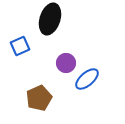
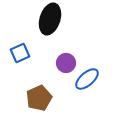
blue square: moved 7 px down
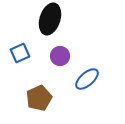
purple circle: moved 6 px left, 7 px up
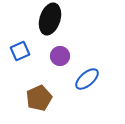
blue square: moved 2 px up
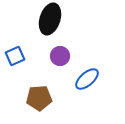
blue square: moved 5 px left, 5 px down
brown pentagon: rotated 20 degrees clockwise
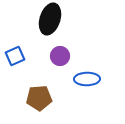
blue ellipse: rotated 40 degrees clockwise
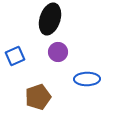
purple circle: moved 2 px left, 4 px up
brown pentagon: moved 1 px left, 1 px up; rotated 15 degrees counterclockwise
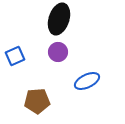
black ellipse: moved 9 px right
blue ellipse: moved 2 px down; rotated 25 degrees counterclockwise
brown pentagon: moved 1 px left, 4 px down; rotated 15 degrees clockwise
